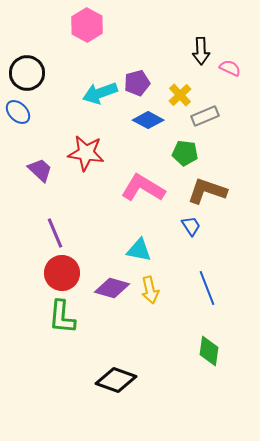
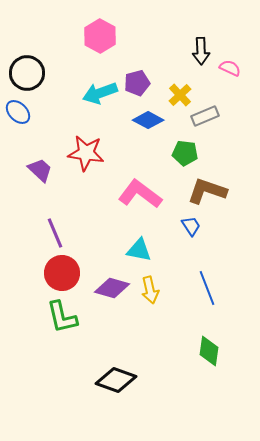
pink hexagon: moved 13 px right, 11 px down
pink L-shape: moved 3 px left, 6 px down; rotated 6 degrees clockwise
green L-shape: rotated 18 degrees counterclockwise
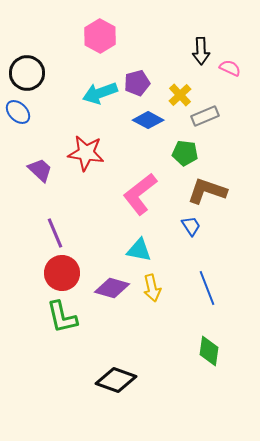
pink L-shape: rotated 75 degrees counterclockwise
yellow arrow: moved 2 px right, 2 px up
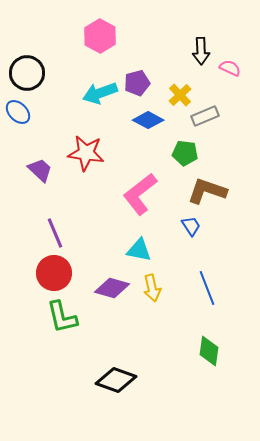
red circle: moved 8 px left
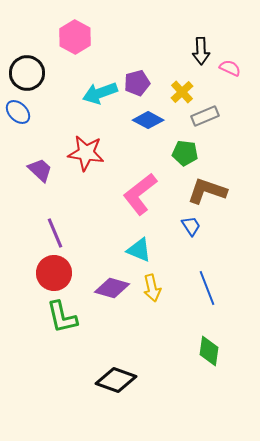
pink hexagon: moved 25 px left, 1 px down
yellow cross: moved 2 px right, 3 px up
cyan triangle: rotated 12 degrees clockwise
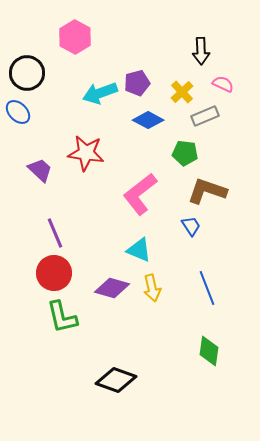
pink semicircle: moved 7 px left, 16 px down
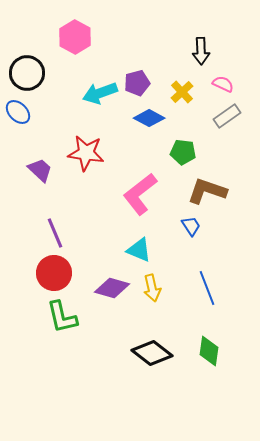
gray rectangle: moved 22 px right; rotated 12 degrees counterclockwise
blue diamond: moved 1 px right, 2 px up
green pentagon: moved 2 px left, 1 px up
black diamond: moved 36 px right, 27 px up; rotated 18 degrees clockwise
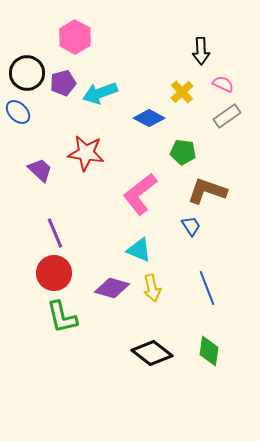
purple pentagon: moved 74 px left
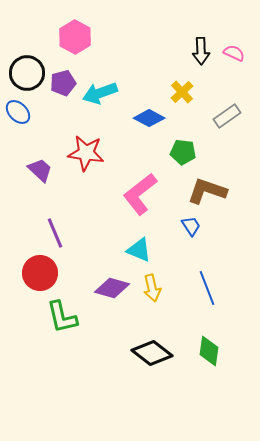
pink semicircle: moved 11 px right, 31 px up
red circle: moved 14 px left
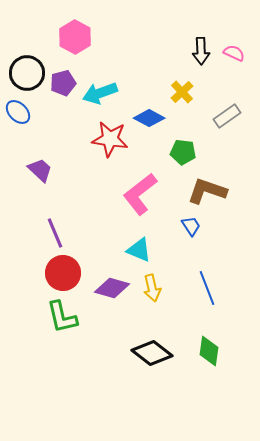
red star: moved 24 px right, 14 px up
red circle: moved 23 px right
